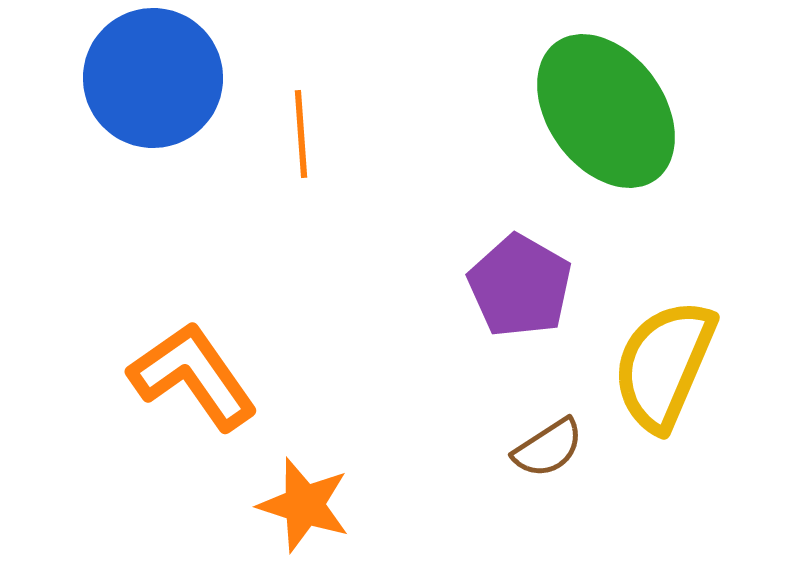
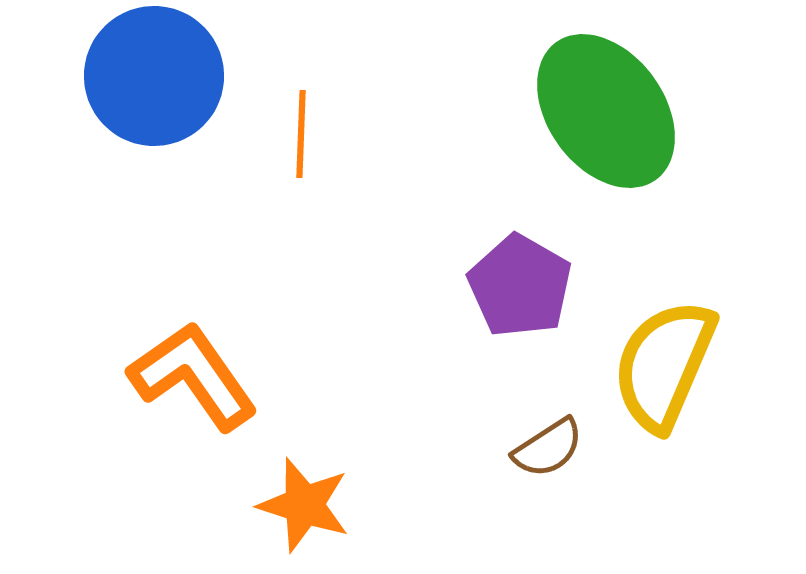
blue circle: moved 1 px right, 2 px up
orange line: rotated 6 degrees clockwise
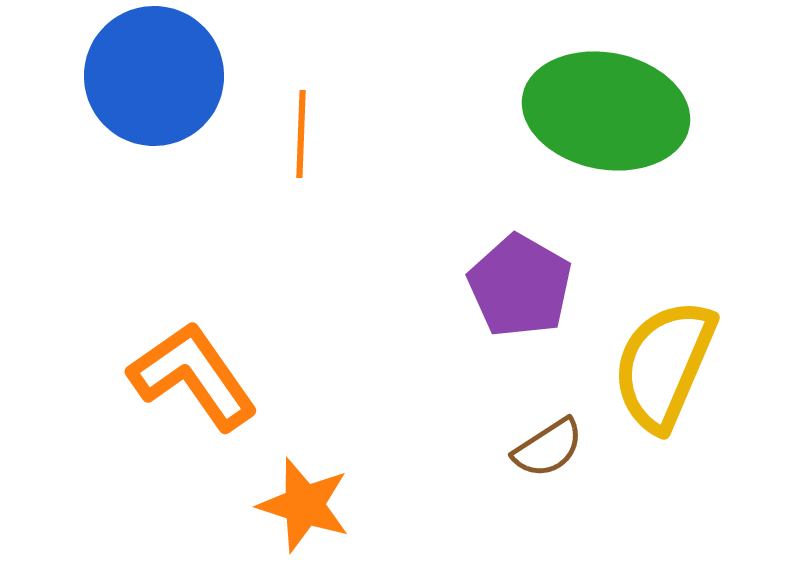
green ellipse: rotated 43 degrees counterclockwise
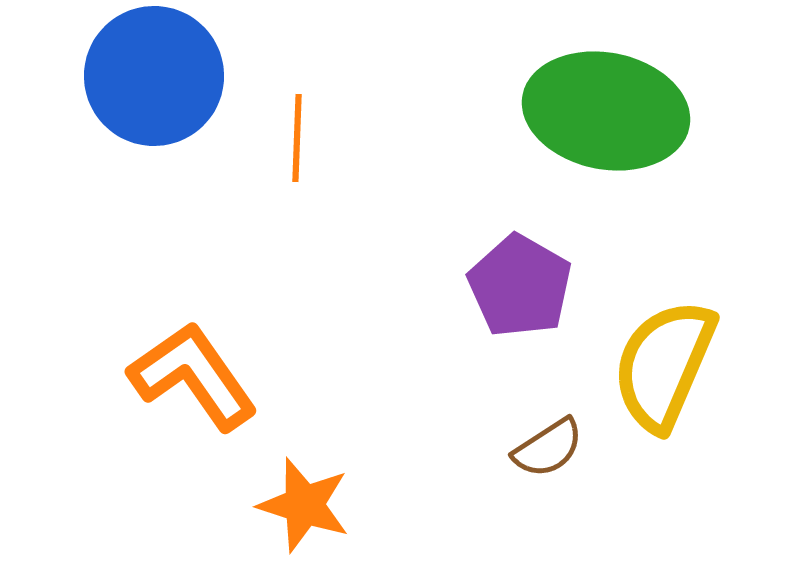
orange line: moved 4 px left, 4 px down
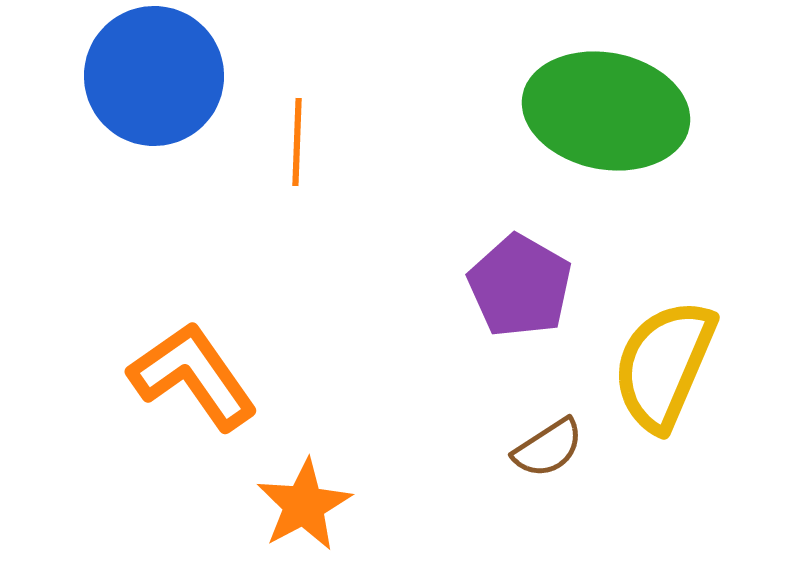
orange line: moved 4 px down
orange star: rotated 26 degrees clockwise
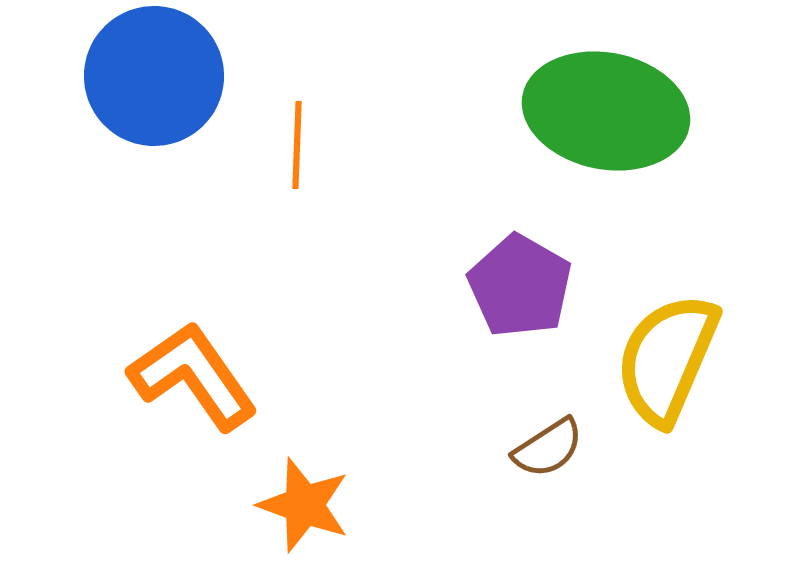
orange line: moved 3 px down
yellow semicircle: moved 3 px right, 6 px up
orange star: rotated 24 degrees counterclockwise
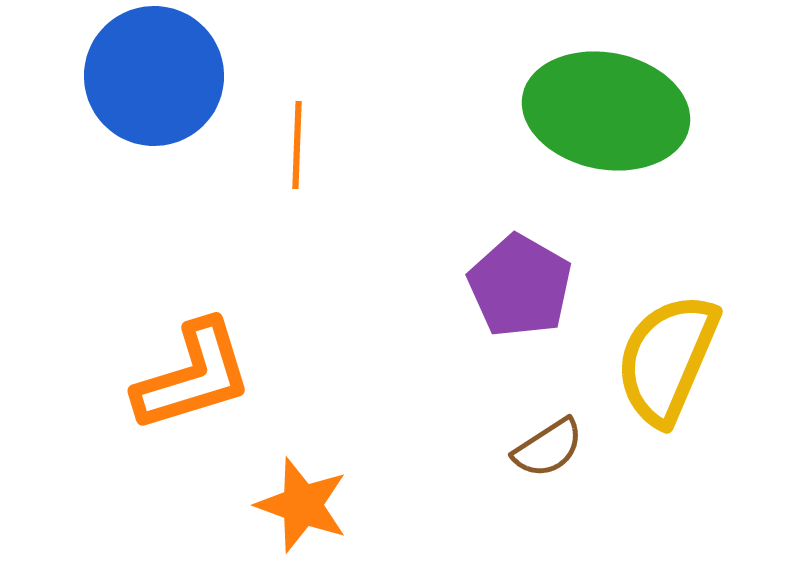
orange L-shape: rotated 108 degrees clockwise
orange star: moved 2 px left
